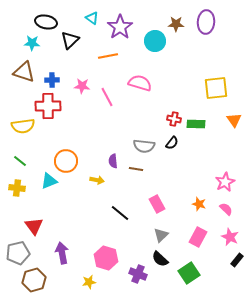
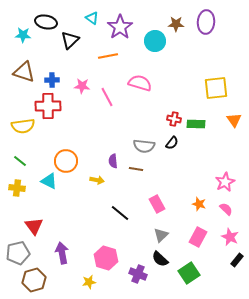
cyan star at (32, 43): moved 9 px left, 8 px up
cyan triangle at (49, 181): rotated 48 degrees clockwise
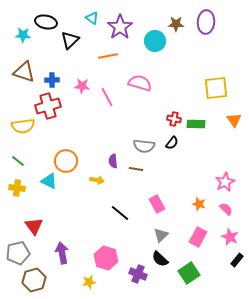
red cross at (48, 106): rotated 15 degrees counterclockwise
green line at (20, 161): moved 2 px left
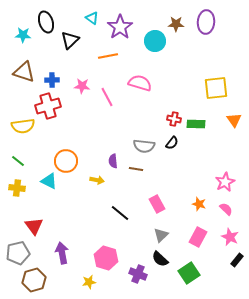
black ellipse at (46, 22): rotated 60 degrees clockwise
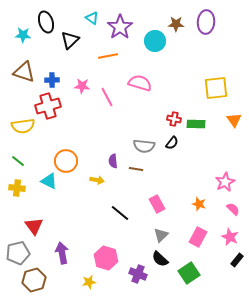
pink semicircle at (226, 209): moved 7 px right
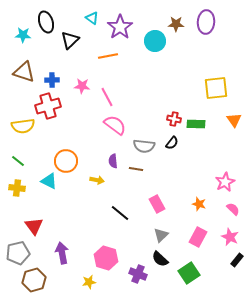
pink semicircle at (140, 83): moved 25 px left, 42 px down; rotated 20 degrees clockwise
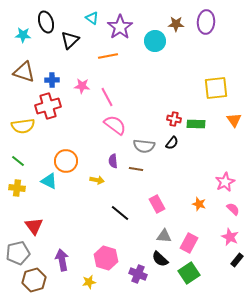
gray triangle at (161, 235): moved 3 px right, 1 px down; rotated 49 degrees clockwise
pink rectangle at (198, 237): moved 9 px left, 6 px down
purple arrow at (62, 253): moved 7 px down
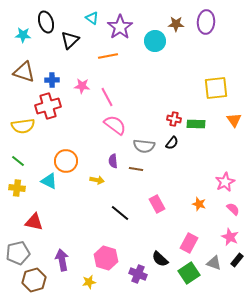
red triangle at (34, 226): moved 4 px up; rotated 42 degrees counterclockwise
gray triangle at (164, 236): moved 50 px right, 27 px down; rotated 14 degrees clockwise
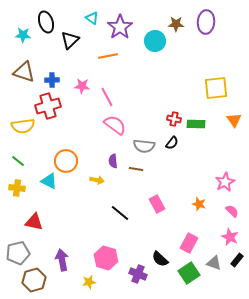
pink semicircle at (233, 209): moved 1 px left, 2 px down
